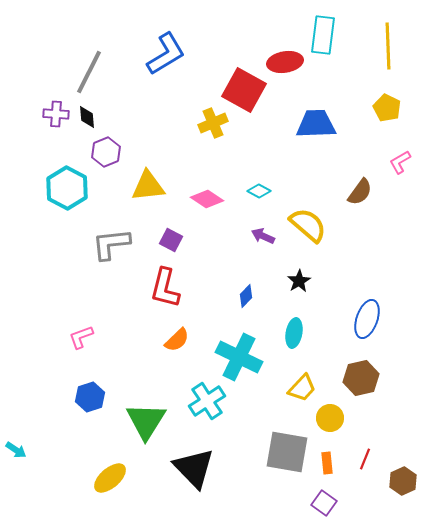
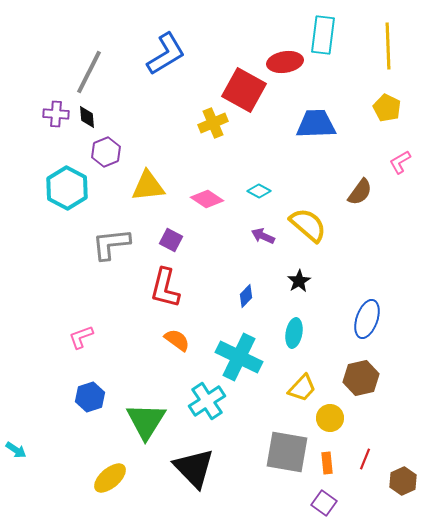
orange semicircle at (177, 340): rotated 100 degrees counterclockwise
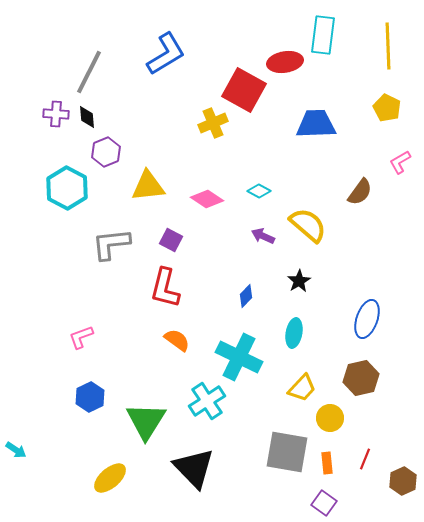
blue hexagon at (90, 397): rotated 8 degrees counterclockwise
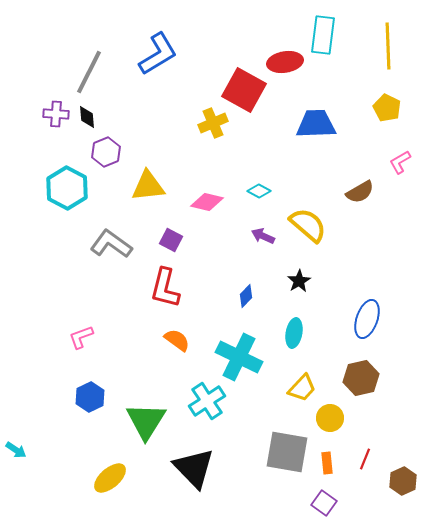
blue L-shape at (166, 54): moved 8 px left
brown semicircle at (360, 192): rotated 24 degrees clockwise
pink diamond at (207, 199): moved 3 px down; rotated 20 degrees counterclockwise
gray L-shape at (111, 244): rotated 42 degrees clockwise
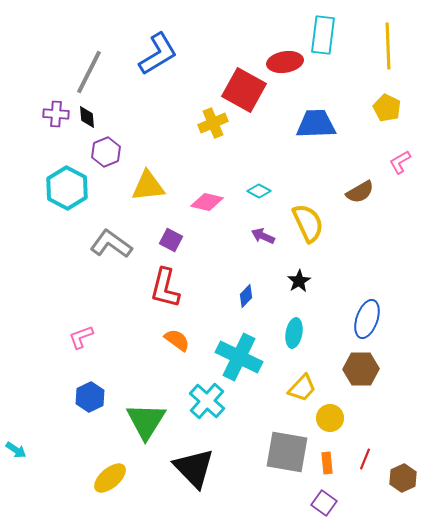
yellow semicircle at (308, 225): moved 2 px up; rotated 24 degrees clockwise
brown hexagon at (361, 378): moved 9 px up; rotated 12 degrees clockwise
cyan cross at (207, 401): rotated 15 degrees counterclockwise
brown hexagon at (403, 481): moved 3 px up
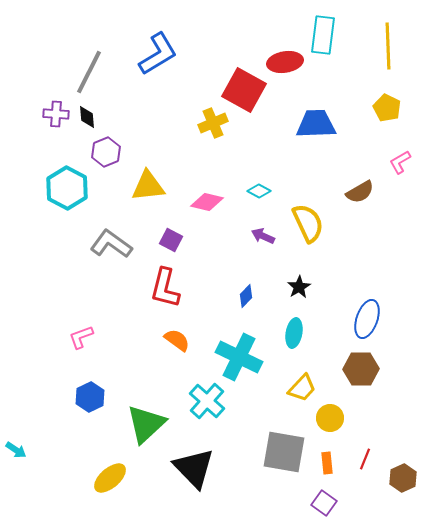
black star at (299, 281): moved 6 px down
green triangle at (146, 421): moved 3 px down; rotated 15 degrees clockwise
gray square at (287, 452): moved 3 px left
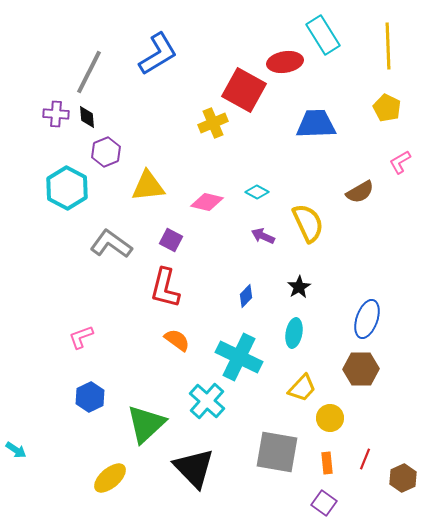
cyan rectangle at (323, 35): rotated 39 degrees counterclockwise
cyan diamond at (259, 191): moved 2 px left, 1 px down
gray square at (284, 452): moved 7 px left
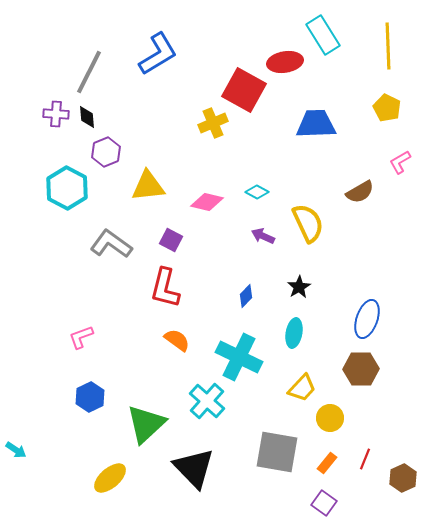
orange rectangle at (327, 463): rotated 45 degrees clockwise
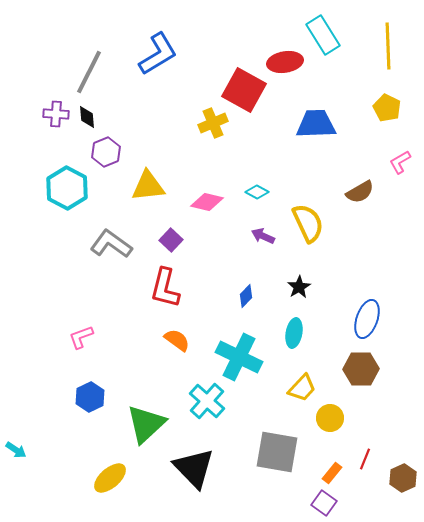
purple square at (171, 240): rotated 15 degrees clockwise
orange rectangle at (327, 463): moved 5 px right, 10 px down
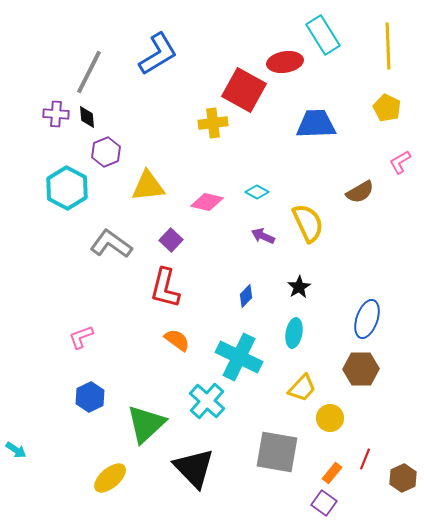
yellow cross at (213, 123): rotated 16 degrees clockwise
